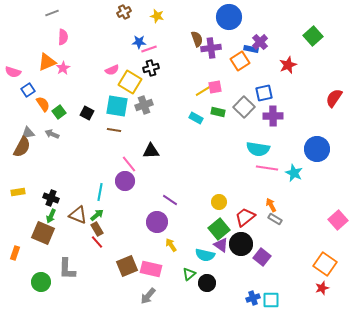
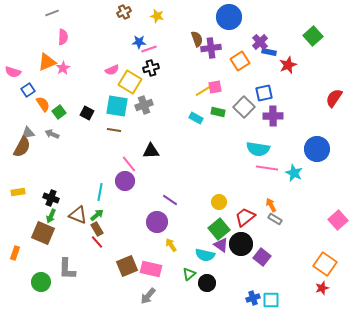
blue rectangle at (251, 49): moved 18 px right, 3 px down
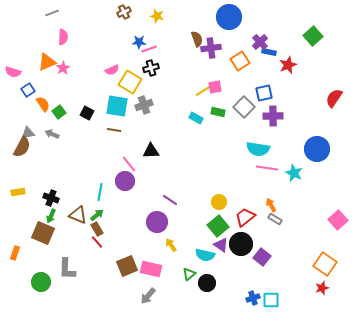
green square at (219, 229): moved 1 px left, 3 px up
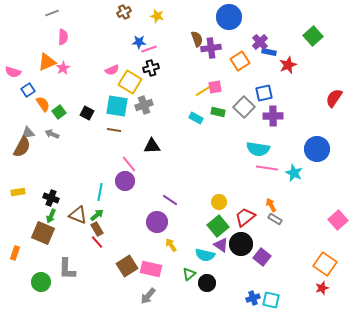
black triangle at (151, 151): moved 1 px right, 5 px up
brown square at (127, 266): rotated 10 degrees counterclockwise
cyan square at (271, 300): rotated 12 degrees clockwise
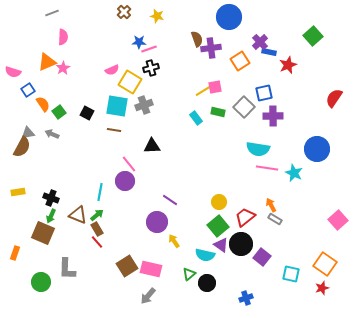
brown cross at (124, 12): rotated 16 degrees counterclockwise
cyan rectangle at (196, 118): rotated 24 degrees clockwise
yellow arrow at (171, 245): moved 3 px right, 4 px up
blue cross at (253, 298): moved 7 px left
cyan square at (271, 300): moved 20 px right, 26 px up
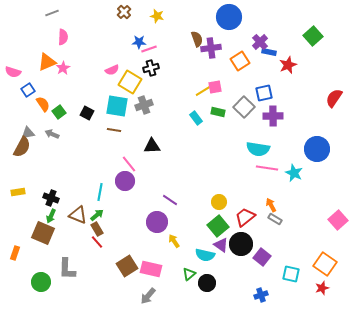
blue cross at (246, 298): moved 15 px right, 3 px up
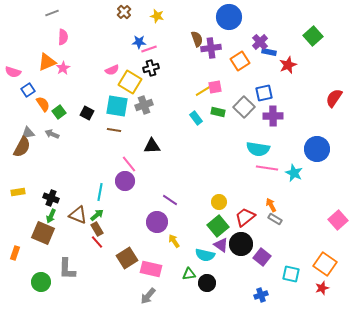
brown square at (127, 266): moved 8 px up
green triangle at (189, 274): rotated 32 degrees clockwise
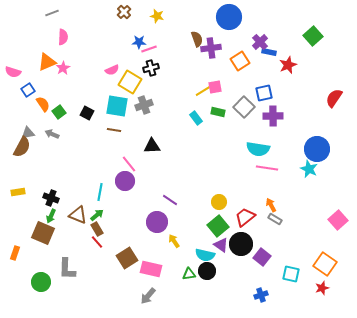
cyan star at (294, 173): moved 15 px right, 4 px up
black circle at (207, 283): moved 12 px up
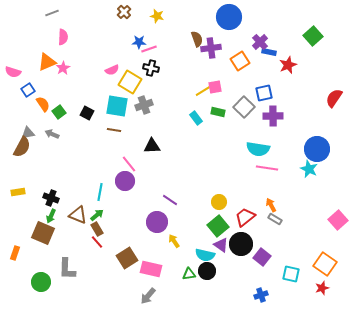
black cross at (151, 68): rotated 28 degrees clockwise
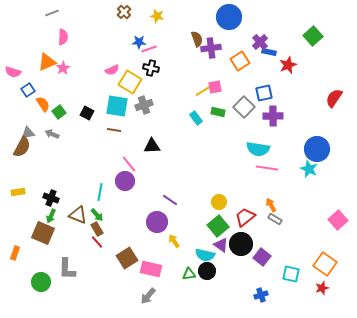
green arrow at (97, 215): rotated 88 degrees clockwise
